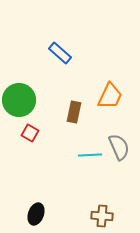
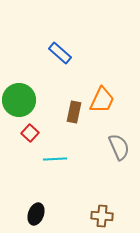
orange trapezoid: moved 8 px left, 4 px down
red square: rotated 12 degrees clockwise
cyan line: moved 35 px left, 4 px down
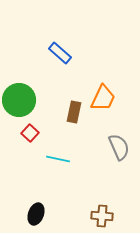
orange trapezoid: moved 1 px right, 2 px up
cyan line: moved 3 px right; rotated 15 degrees clockwise
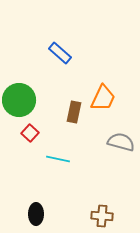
gray semicircle: moved 2 px right, 5 px up; rotated 52 degrees counterclockwise
black ellipse: rotated 20 degrees counterclockwise
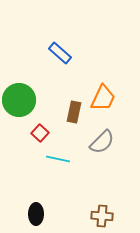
red square: moved 10 px right
gray semicircle: moved 19 px left; rotated 120 degrees clockwise
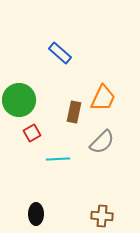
red square: moved 8 px left; rotated 18 degrees clockwise
cyan line: rotated 15 degrees counterclockwise
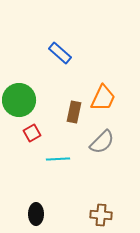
brown cross: moved 1 px left, 1 px up
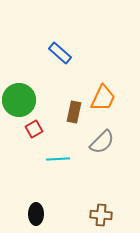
red square: moved 2 px right, 4 px up
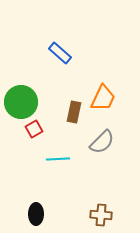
green circle: moved 2 px right, 2 px down
